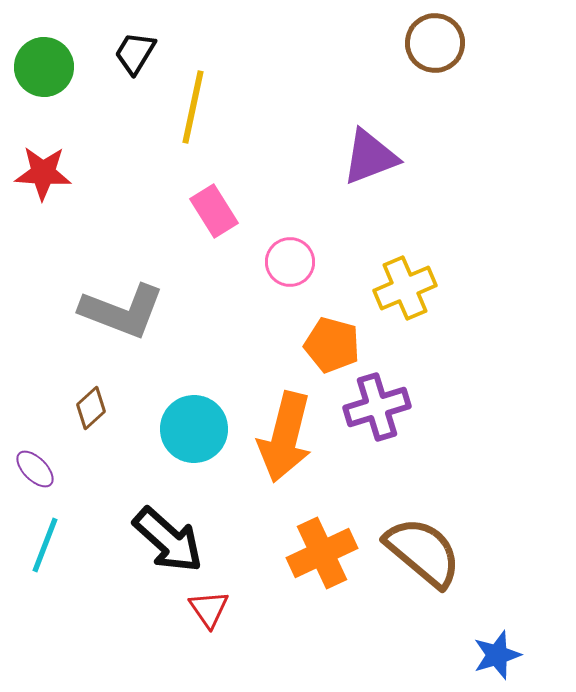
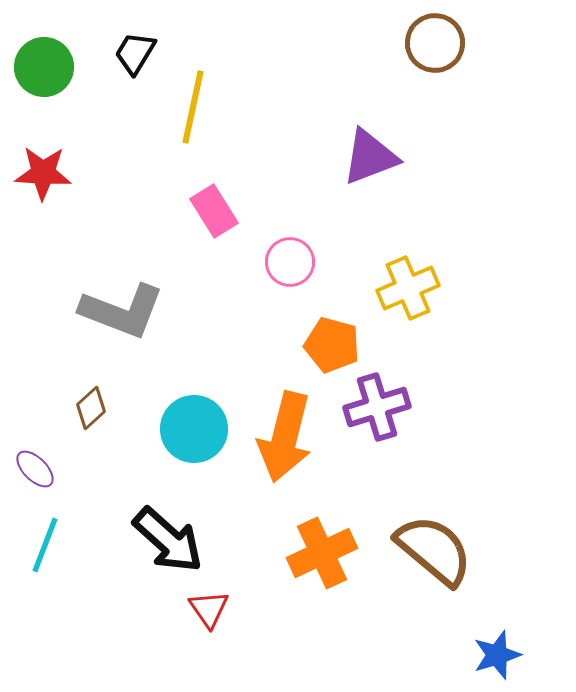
yellow cross: moved 3 px right
brown semicircle: moved 11 px right, 2 px up
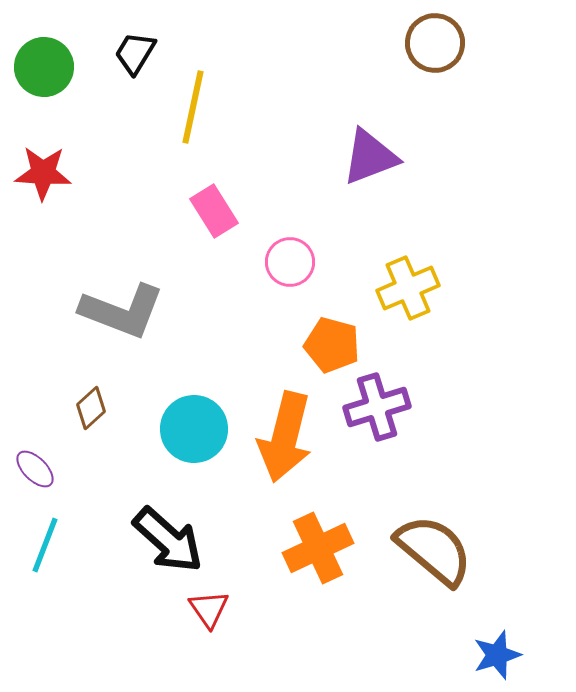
orange cross: moved 4 px left, 5 px up
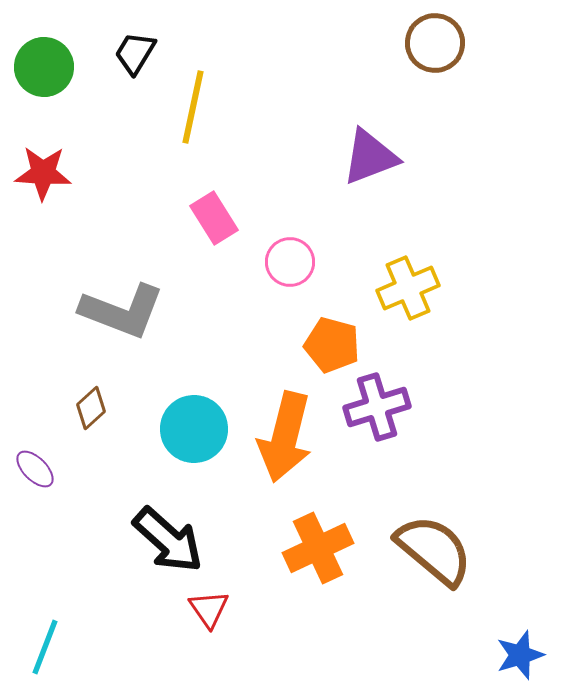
pink rectangle: moved 7 px down
cyan line: moved 102 px down
blue star: moved 23 px right
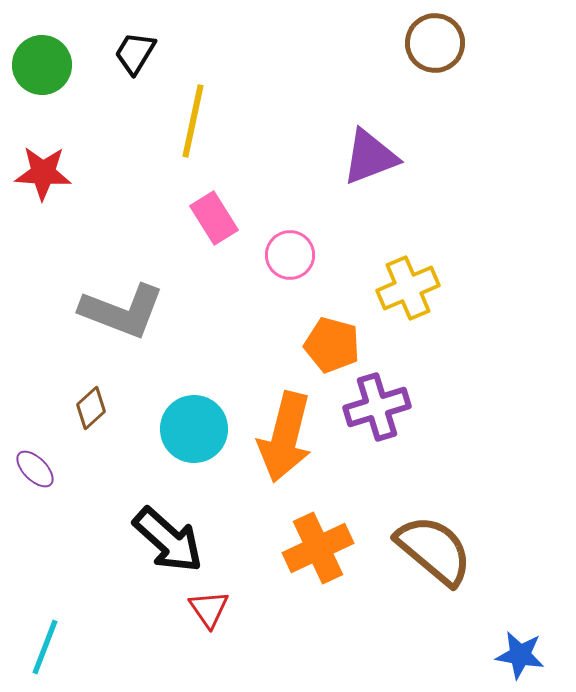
green circle: moved 2 px left, 2 px up
yellow line: moved 14 px down
pink circle: moved 7 px up
blue star: rotated 27 degrees clockwise
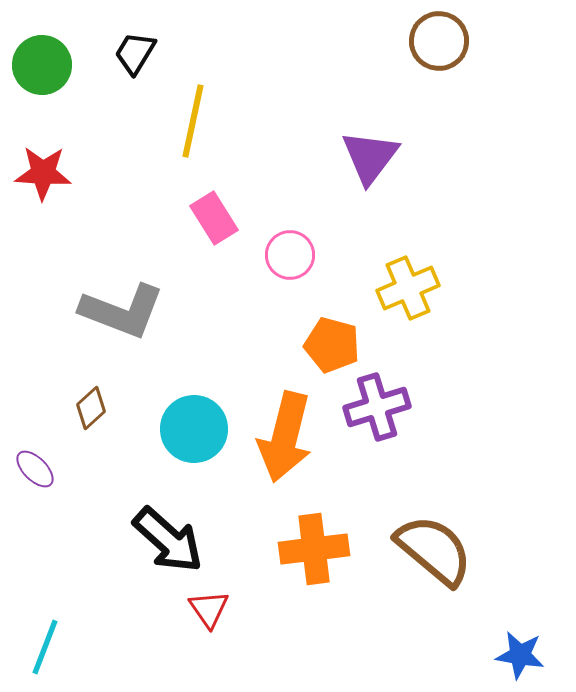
brown circle: moved 4 px right, 2 px up
purple triangle: rotated 32 degrees counterclockwise
orange cross: moved 4 px left, 1 px down; rotated 18 degrees clockwise
